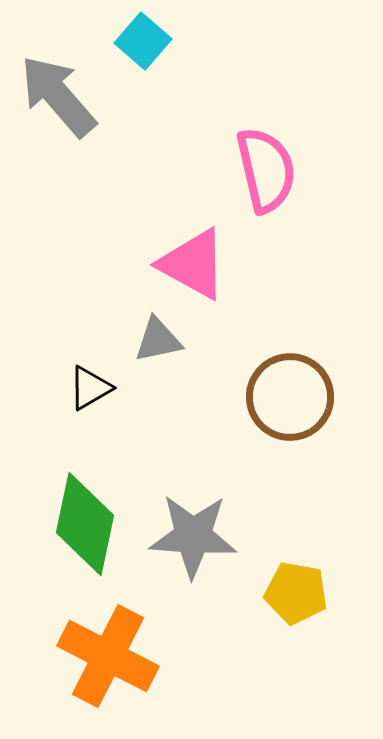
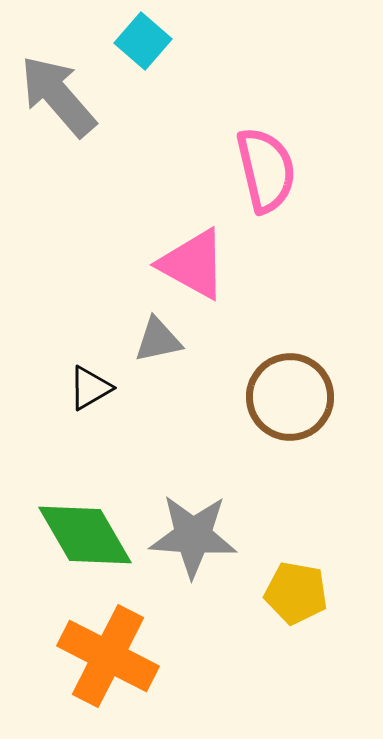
green diamond: moved 11 px down; rotated 42 degrees counterclockwise
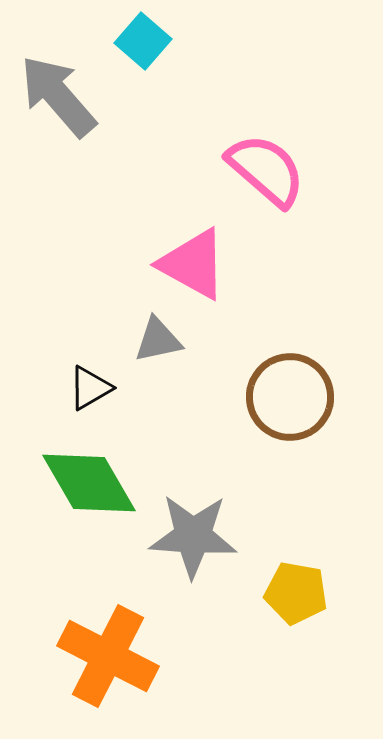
pink semicircle: rotated 36 degrees counterclockwise
green diamond: moved 4 px right, 52 px up
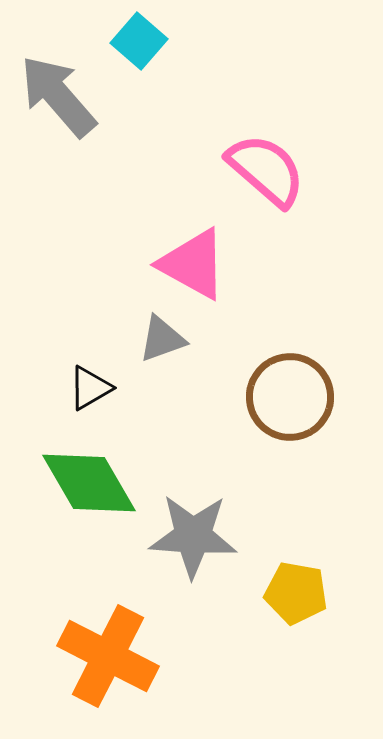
cyan square: moved 4 px left
gray triangle: moved 4 px right, 1 px up; rotated 8 degrees counterclockwise
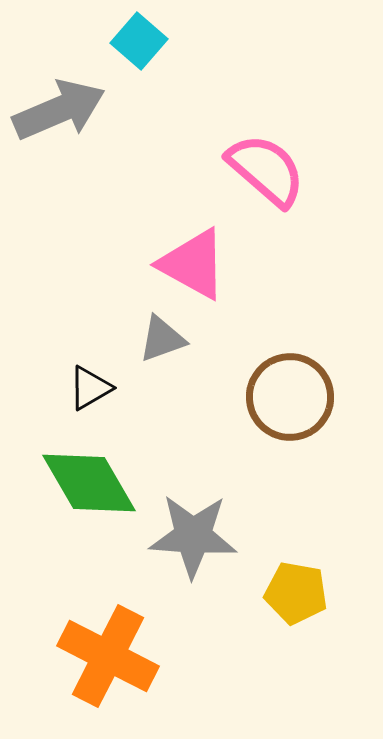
gray arrow: moved 1 px right, 14 px down; rotated 108 degrees clockwise
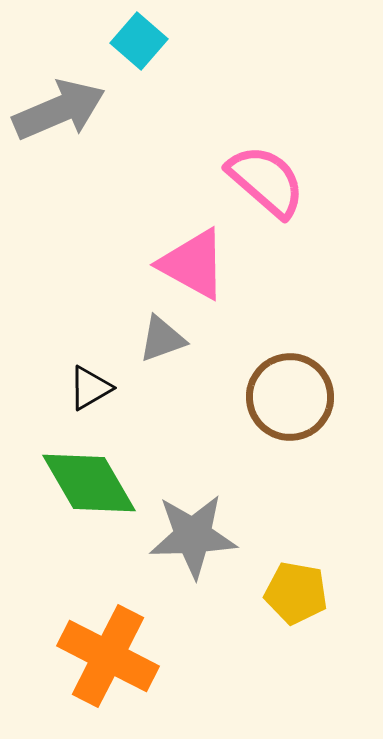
pink semicircle: moved 11 px down
gray star: rotated 6 degrees counterclockwise
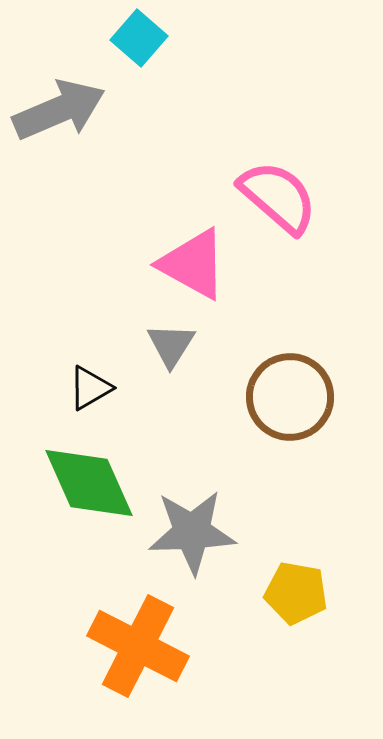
cyan square: moved 3 px up
pink semicircle: moved 12 px right, 16 px down
gray triangle: moved 9 px right, 6 px down; rotated 38 degrees counterclockwise
green diamond: rotated 6 degrees clockwise
gray star: moved 1 px left, 4 px up
orange cross: moved 30 px right, 10 px up
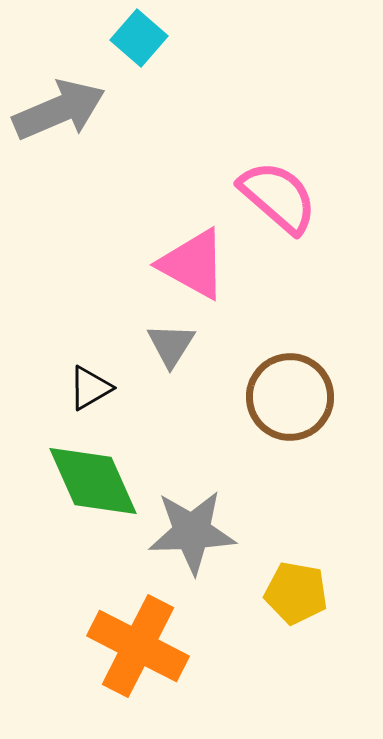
green diamond: moved 4 px right, 2 px up
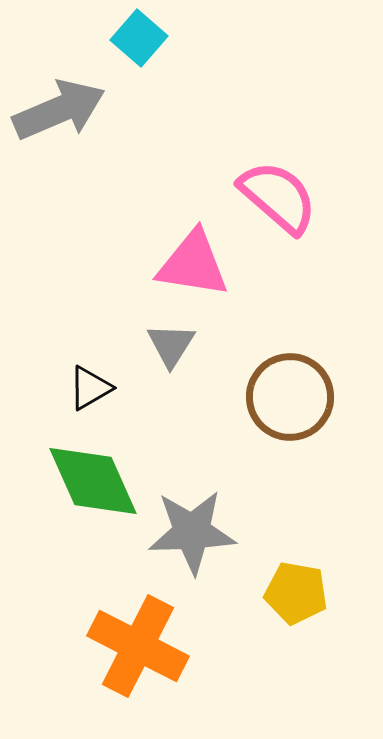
pink triangle: rotated 20 degrees counterclockwise
